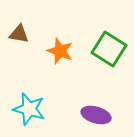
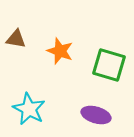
brown triangle: moved 3 px left, 5 px down
green square: moved 16 px down; rotated 16 degrees counterclockwise
cyan star: rotated 12 degrees clockwise
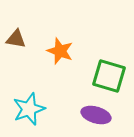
green square: moved 11 px down
cyan star: rotated 24 degrees clockwise
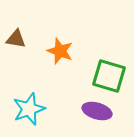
purple ellipse: moved 1 px right, 4 px up
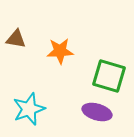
orange star: rotated 24 degrees counterclockwise
purple ellipse: moved 1 px down
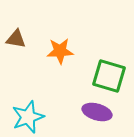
cyan star: moved 1 px left, 8 px down
